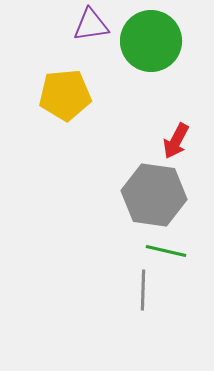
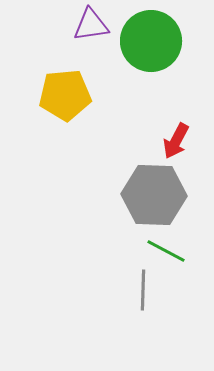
gray hexagon: rotated 6 degrees counterclockwise
green line: rotated 15 degrees clockwise
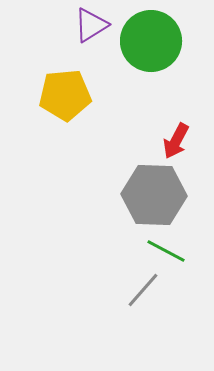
purple triangle: rotated 24 degrees counterclockwise
gray line: rotated 39 degrees clockwise
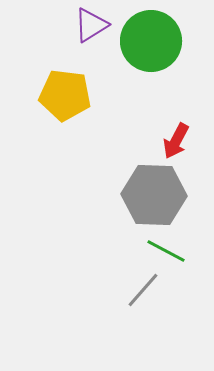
yellow pentagon: rotated 12 degrees clockwise
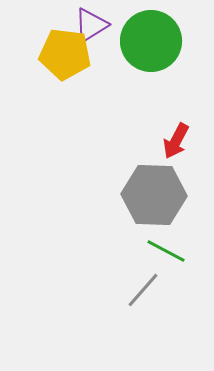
yellow pentagon: moved 41 px up
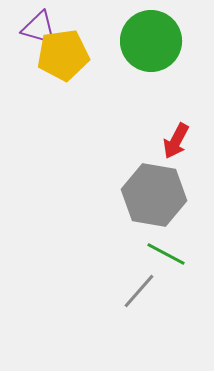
purple triangle: moved 52 px left, 3 px down; rotated 48 degrees clockwise
yellow pentagon: moved 2 px left, 1 px down; rotated 15 degrees counterclockwise
gray hexagon: rotated 8 degrees clockwise
green line: moved 3 px down
gray line: moved 4 px left, 1 px down
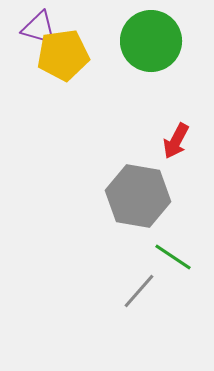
gray hexagon: moved 16 px left, 1 px down
green line: moved 7 px right, 3 px down; rotated 6 degrees clockwise
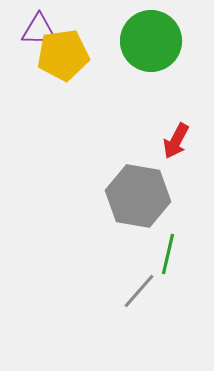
purple triangle: moved 2 px down; rotated 15 degrees counterclockwise
green line: moved 5 px left, 3 px up; rotated 69 degrees clockwise
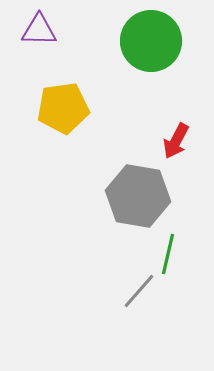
yellow pentagon: moved 53 px down
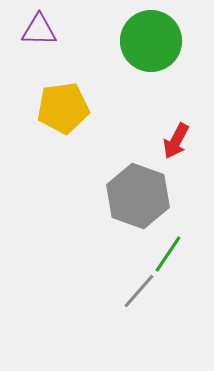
gray hexagon: rotated 10 degrees clockwise
green line: rotated 21 degrees clockwise
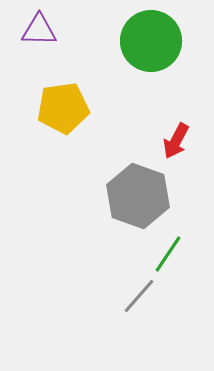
gray line: moved 5 px down
